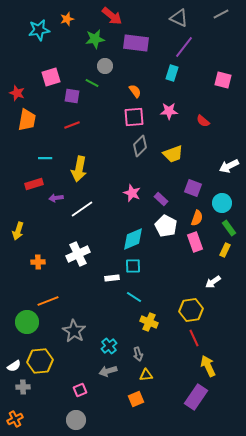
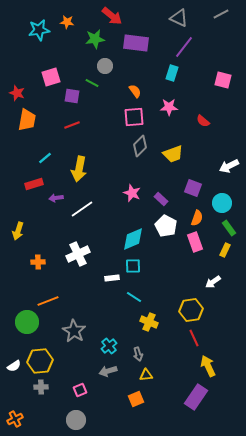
orange star at (67, 19): moved 3 px down; rotated 24 degrees clockwise
pink star at (169, 111): moved 4 px up
cyan line at (45, 158): rotated 40 degrees counterclockwise
gray cross at (23, 387): moved 18 px right
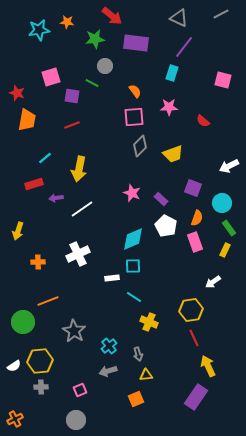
green circle at (27, 322): moved 4 px left
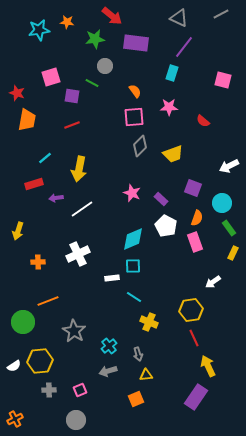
yellow rectangle at (225, 250): moved 8 px right, 3 px down
gray cross at (41, 387): moved 8 px right, 3 px down
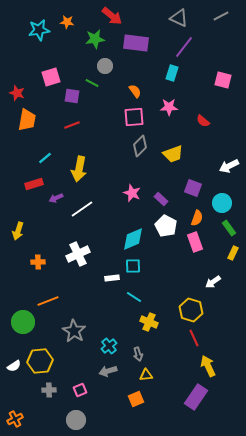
gray line at (221, 14): moved 2 px down
purple arrow at (56, 198): rotated 16 degrees counterclockwise
yellow hexagon at (191, 310): rotated 25 degrees clockwise
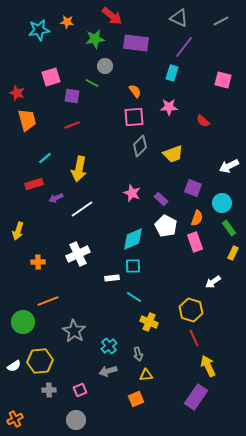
gray line at (221, 16): moved 5 px down
orange trapezoid at (27, 120): rotated 25 degrees counterclockwise
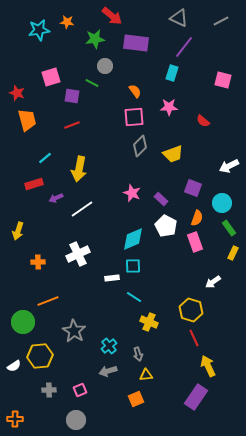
yellow hexagon at (40, 361): moved 5 px up
orange cross at (15, 419): rotated 28 degrees clockwise
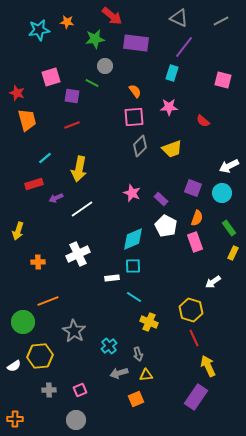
yellow trapezoid at (173, 154): moved 1 px left, 5 px up
cyan circle at (222, 203): moved 10 px up
gray arrow at (108, 371): moved 11 px right, 2 px down
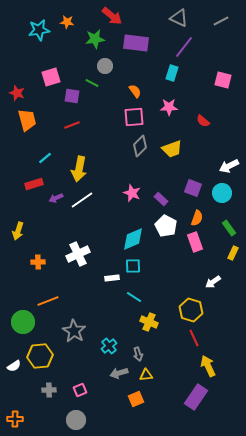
white line at (82, 209): moved 9 px up
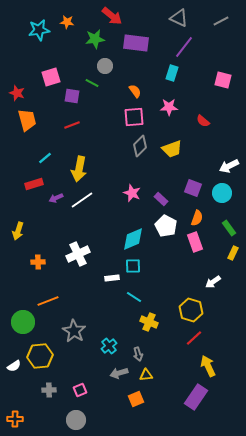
red line at (194, 338): rotated 72 degrees clockwise
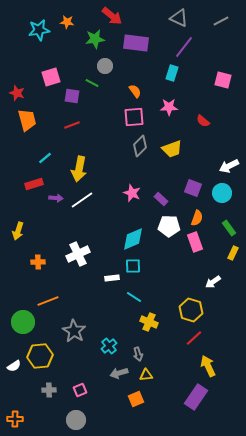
purple arrow at (56, 198): rotated 152 degrees counterclockwise
white pentagon at (166, 226): moved 3 px right; rotated 25 degrees counterclockwise
